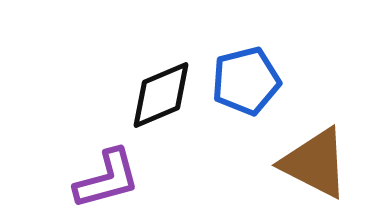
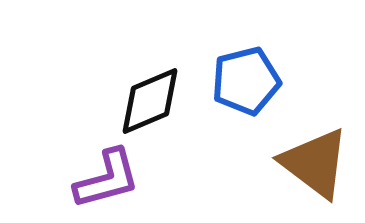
black diamond: moved 11 px left, 6 px down
brown triangle: rotated 10 degrees clockwise
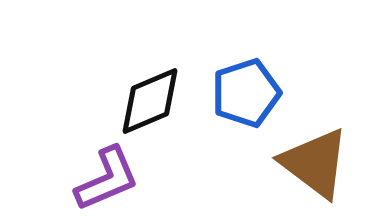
blue pentagon: moved 12 px down; rotated 4 degrees counterclockwise
purple L-shape: rotated 8 degrees counterclockwise
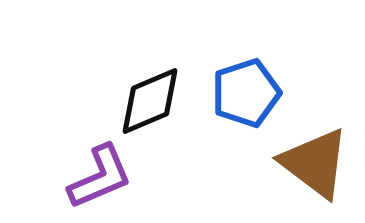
purple L-shape: moved 7 px left, 2 px up
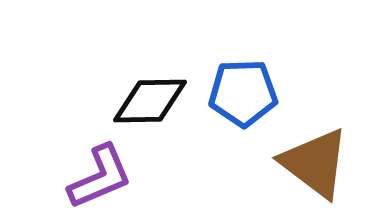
blue pentagon: moved 3 px left; rotated 16 degrees clockwise
black diamond: rotated 22 degrees clockwise
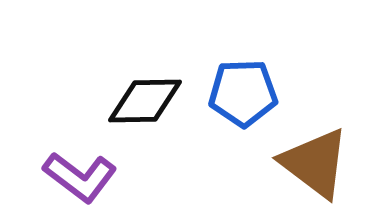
black diamond: moved 5 px left
purple L-shape: moved 20 px left; rotated 60 degrees clockwise
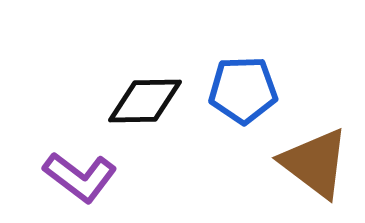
blue pentagon: moved 3 px up
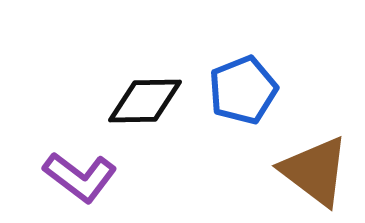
blue pentagon: rotated 20 degrees counterclockwise
brown triangle: moved 8 px down
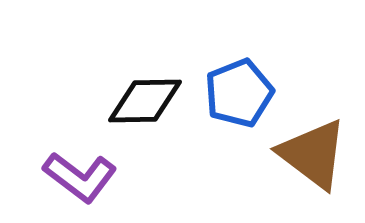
blue pentagon: moved 4 px left, 3 px down
brown triangle: moved 2 px left, 17 px up
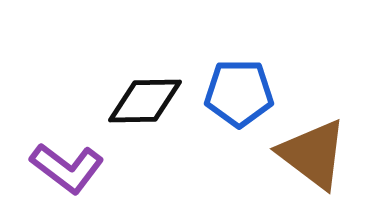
blue pentagon: rotated 22 degrees clockwise
purple L-shape: moved 13 px left, 9 px up
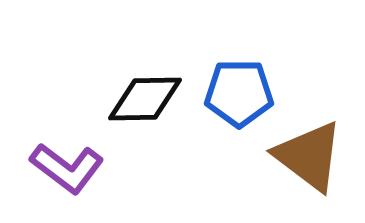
black diamond: moved 2 px up
brown triangle: moved 4 px left, 2 px down
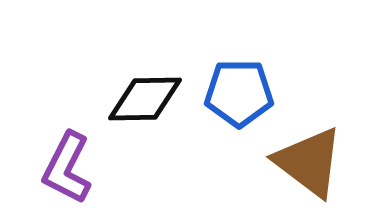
brown triangle: moved 6 px down
purple L-shape: rotated 80 degrees clockwise
